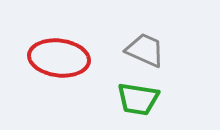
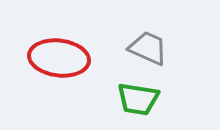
gray trapezoid: moved 3 px right, 2 px up
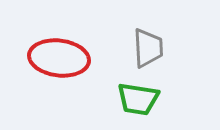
gray trapezoid: rotated 63 degrees clockwise
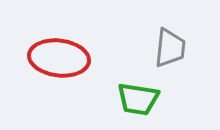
gray trapezoid: moved 22 px right; rotated 9 degrees clockwise
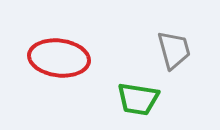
gray trapezoid: moved 4 px right, 2 px down; rotated 21 degrees counterclockwise
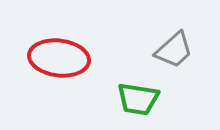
gray trapezoid: rotated 63 degrees clockwise
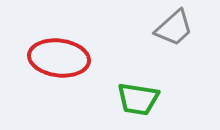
gray trapezoid: moved 22 px up
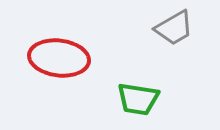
gray trapezoid: rotated 12 degrees clockwise
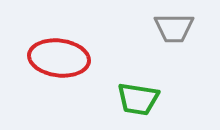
gray trapezoid: rotated 30 degrees clockwise
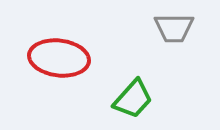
green trapezoid: moved 5 px left; rotated 57 degrees counterclockwise
